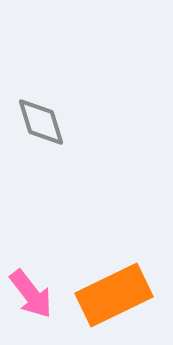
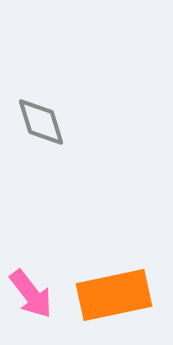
orange rectangle: rotated 14 degrees clockwise
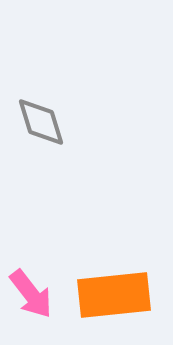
orange rectangle: rotated 6 degrees clockwise
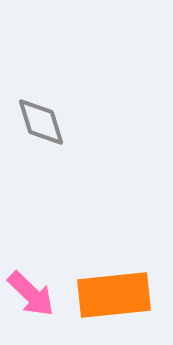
pink arrow: rotated 8 degrees counterclockwise
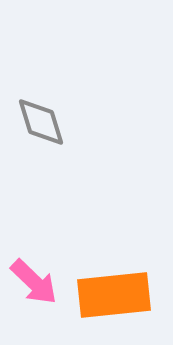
pink arrow: moved 3 px right, 12 px up
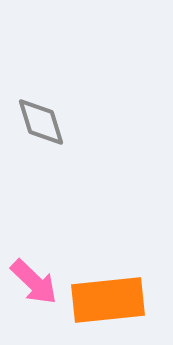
orange rectangle: moved 6 px left, 5 px down
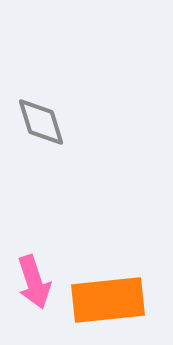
pink arrow: rotated 28 degrees clockwise
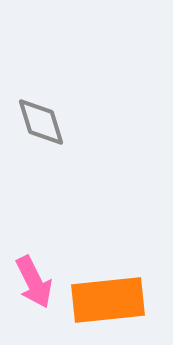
pink arrow: rotated 8 degrees counterclockwise
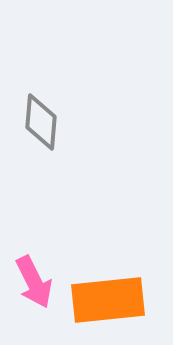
gray diamond: rotated 22 degrees clockwise
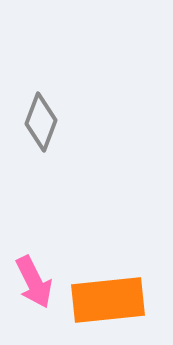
gray diamond: rotated 16 degrees clockwise
